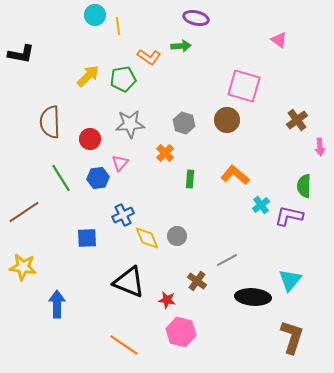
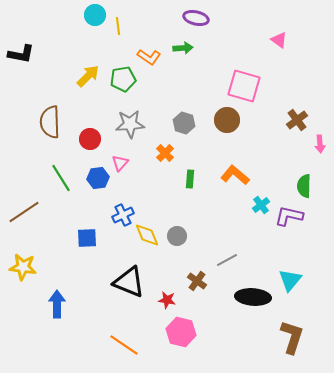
green arrow at (181, 46): moved 2 px right, 2 px down
pink arrow at (320, 147): moved 3 px up
yellow diamond at (147, 238): moved 3 px up
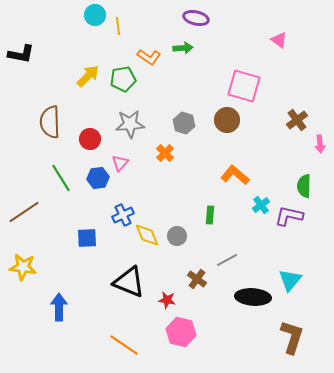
green rectangle at (190, 179): moved 20 px right, 36 px down
brown cross at (197, 281): moved 2 px up
blue arrow at (57, 304): moved 2 px right, 3 px down
